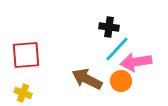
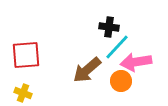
cyan line: moved 2 px up
brown arrow: moved 9 px up; rotated 68 degrees counterclockwise
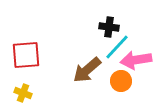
pink arrow: moved 2 px up
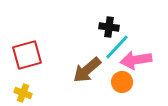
red square: moved 1 px right; rotated 12 degrees counterclockwise
orange circle: moved 1 px right, 1 px down
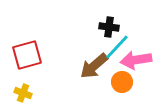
brown arrow: moved 7 px right, 4 px up
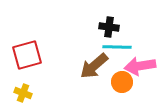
cyan line: rotated 48 degrees clockwise
pink arrow: moved 4 px right, 6 px down
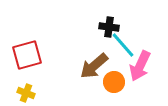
cyan line: moved 6 px right, 2 px up; rotated 48 degrees clockwise
pink arrow: rotated 56 degrees counterclockwise
orange circle: moved 8 px left
yellow cross: moved 3 px right
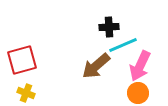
black cross: rotated 12 degrees counterclockwise
cyan line: rotated 72 degrees counterclockwise
red square: moved 5 px left, 5 px down
brown arrow: moved 2 px right
orange circle: moved 24 px right, 11 px down
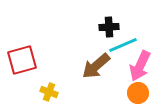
yellow cross: moved 23 px right, 1 px up
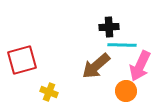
cyan line: moved 1 px left; rotated 24 degrees clockwise
orange circle: moved 12 px left, 2 px up
